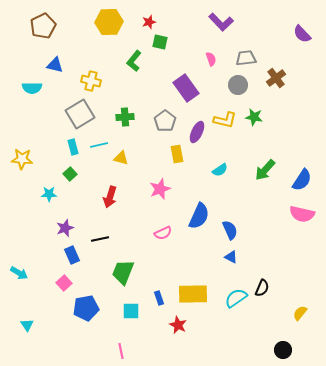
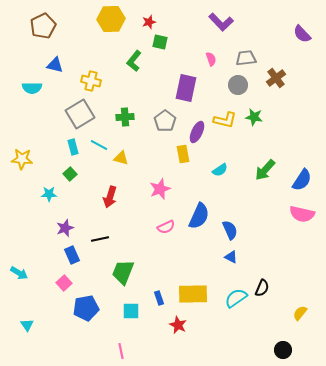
yellow hexagon at (109, 22): moved 2 px right, 3 px up
purple rectangle at (186, 88): rotated 48 degrees clockwise
cyan line at (99, 145): rotated 42 degrees clockwise
yellow rectangle at (177, 154): moved 6 px right
pink semicircle at (163, 233): moved 3 px right, 6 px up
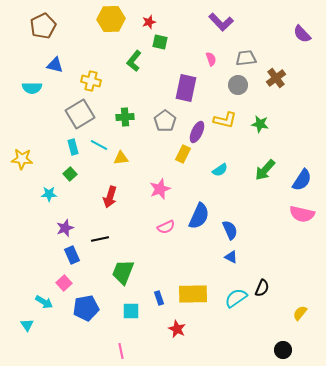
green star at (254, 117): moved 6 px right, 7 px down
yellow rectangle at (183, 154): rotated 36 degrees clockwise
yellow triangle at (121, 158): rotated 21 degrees counterclockwise
cyan arrow at (19, 273): moved 25 px right, 29 px down
red star at (178, 325): moved 1 px left, 4 px down
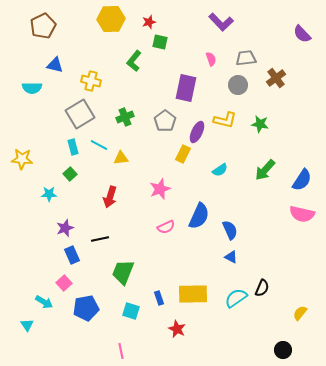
green cross at (125, 117): rotated 18 degrees counterclockwise
cyan square at (131, 311): rotated 18 degrees clockwise
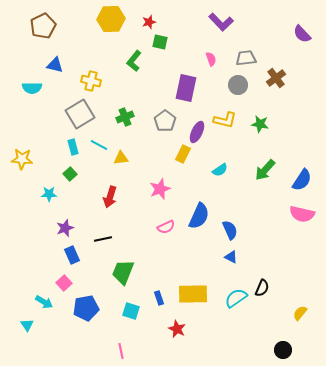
black line at (100, 239): moved 3 px right
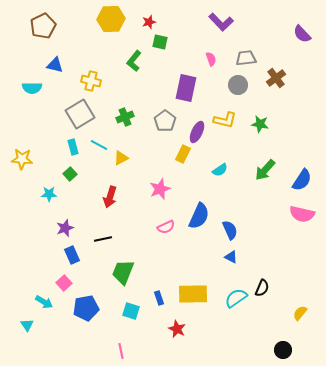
yellow triangle at (121, 158): rotated 21 degrees counterclockwise
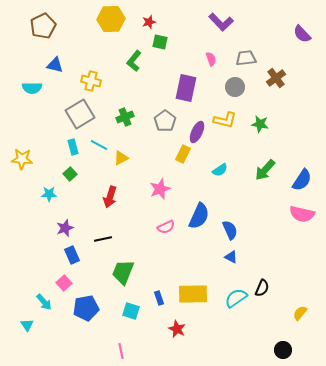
gray circle at (238, 85): moved 3 px left, 2 px down
cyan arrow at (44, 302): rotated 18 degrees clockwise
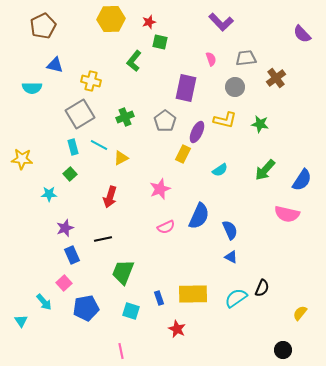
pink semicircle at (302, 214): moved 15 px left
cyan triangle at (27, 325): moved 6 px left, 4 px up
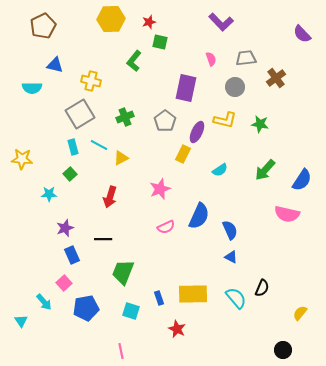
black line at (103, 239): rotated 12 degrees clockwise
cyan semicircle at (236, 298): rotated 85 degrees clockwise
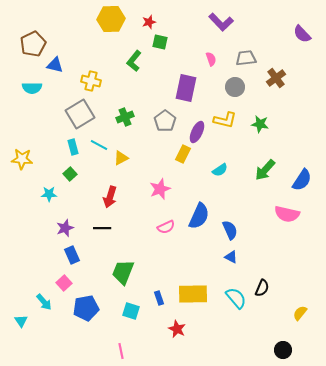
brown pentagon at (43, 26): moved 10 px left, 18 px down
black line at (103, 239): moved 1 px left, 11 px up
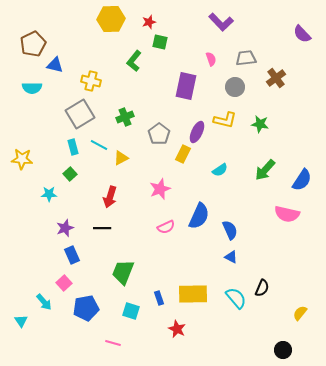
purple rectangle at (186, 88): moved 2 px up
gray pentagon at (165, 121): moved 6 px left, 13 px down
pink line at (121, 351): moved 8 px left, 8 px up; rotated 63 degrees counterclockwise
